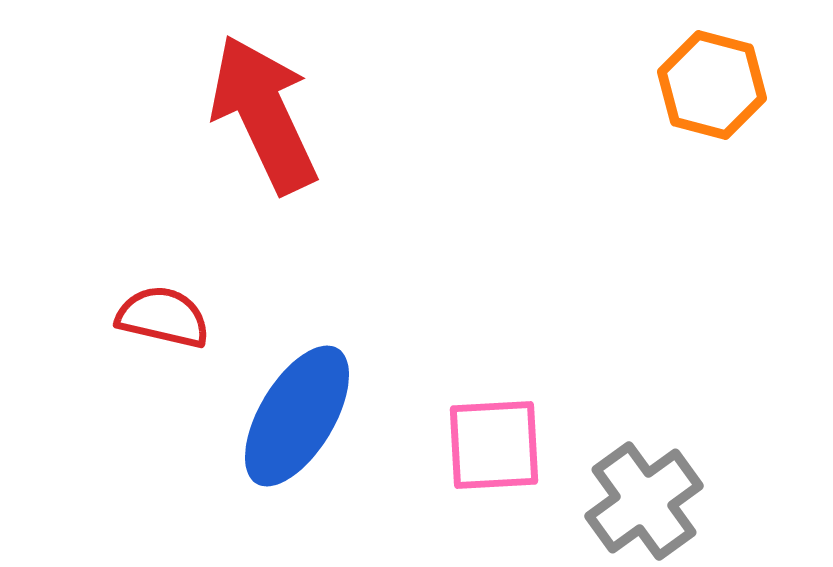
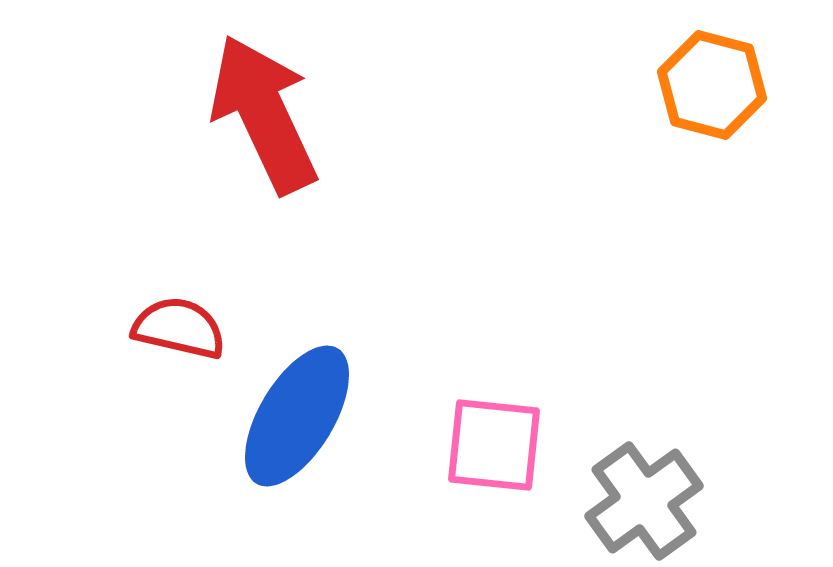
red semicircle: moved 16 px right, 11 px down
pink square: rotated 9 degrees clockwise
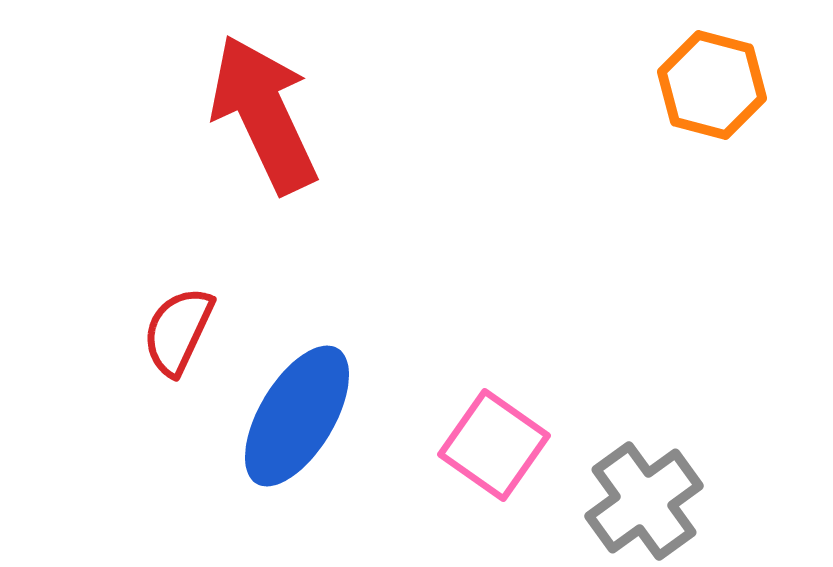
red semicircle: moved 1 px left, 3 px down; rotated 78 degrees counterclockwise
pink square: rotated 29 degrees clockwise
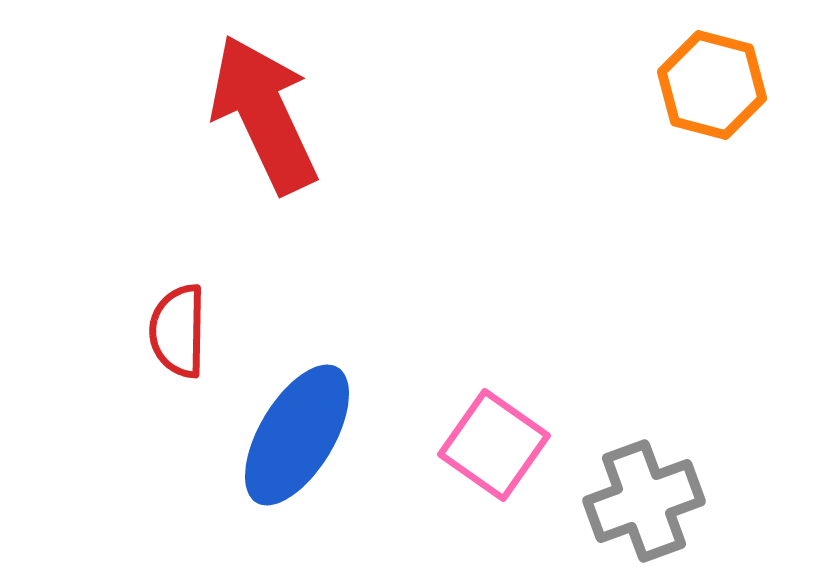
red semicircle: rotated 24 degrees counterclockwise
blue ellipse: moved 19 px down
gray cross: rotated 16 degrees clockwise
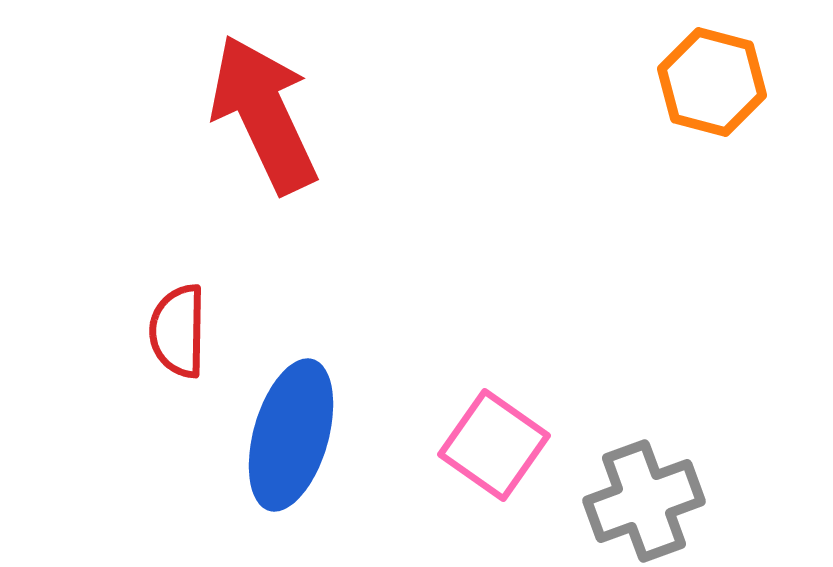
orange hexagon: moved 3 px up
blue ellipse: moved 6 px left; rotated 15 degrees counterclockwise
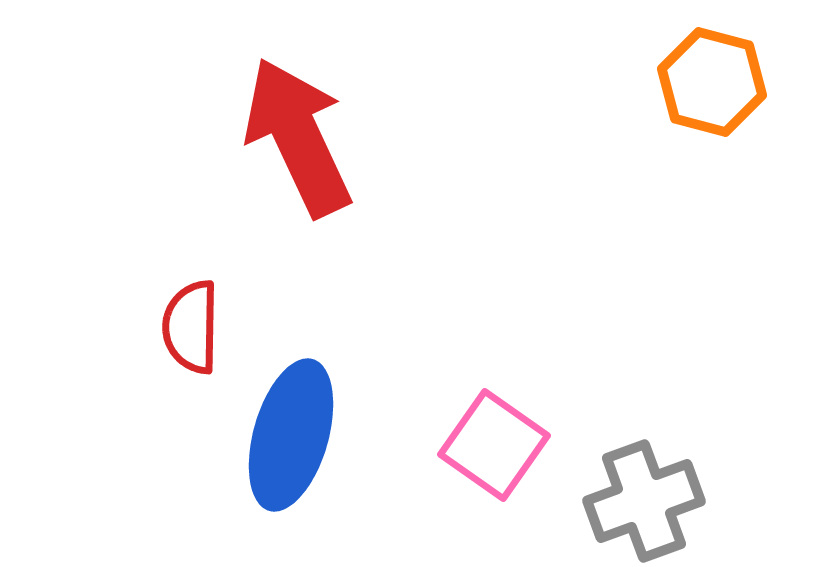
red arrow: moved 34 px right, 23 px down
red semicircle: moved 13 px right, 4 px up
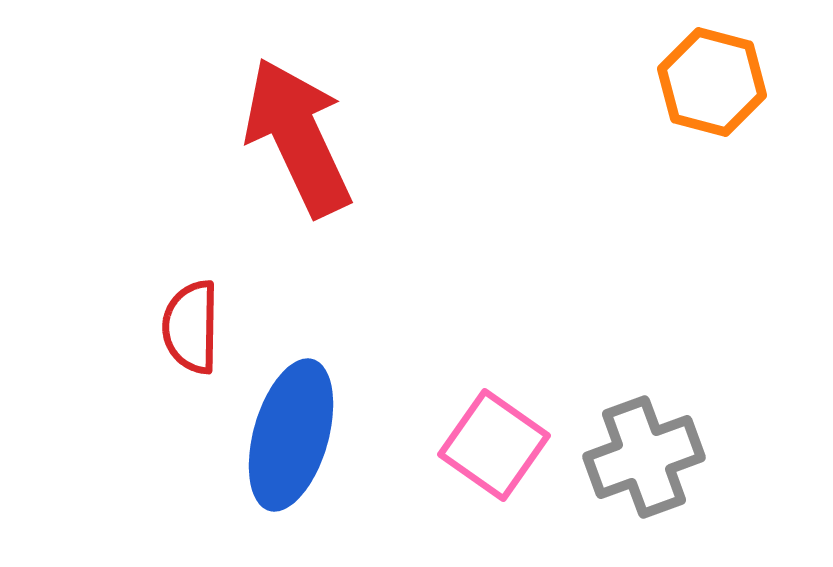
gray cross: moved 44 px up
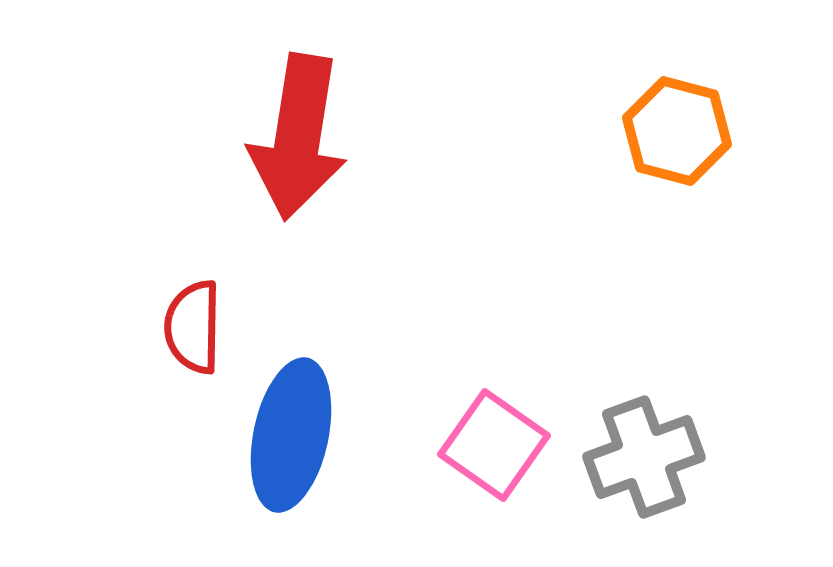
orange hexagon: moved 35 px left, 49 px down
red arrow: rotated 146 degrees counterclockwise
red semicircle: moved 2 px right
blue ellipse: rotated 4 degrees counterclockwise
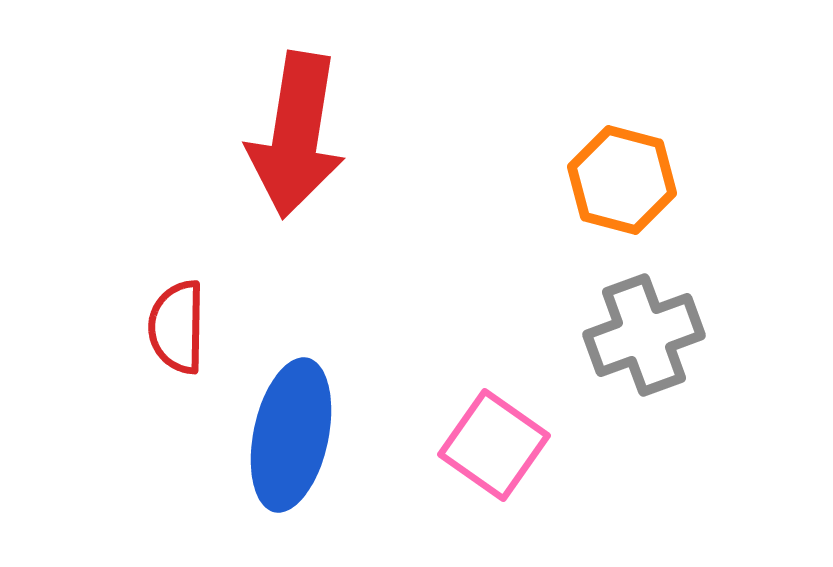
orange hexagon: moved 55 px left, 49 px down
red arrow: moved 2 px left, 2 px up
red semicircle: moved 16 px left
gray cross: moved 122 px up
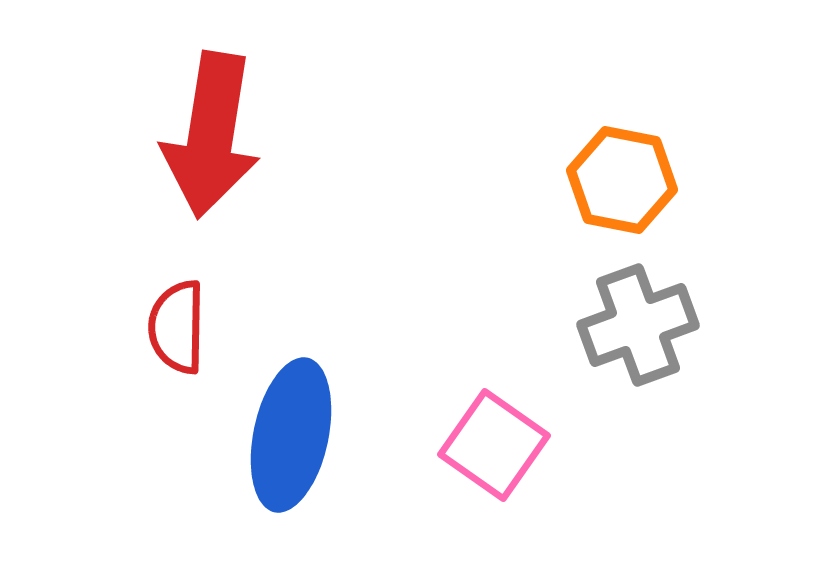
red arrow: moved 85 px left
orange hexagon: rotated 4 degrees counterclockwise
gray cross: moved 6 px left, 10 px up
